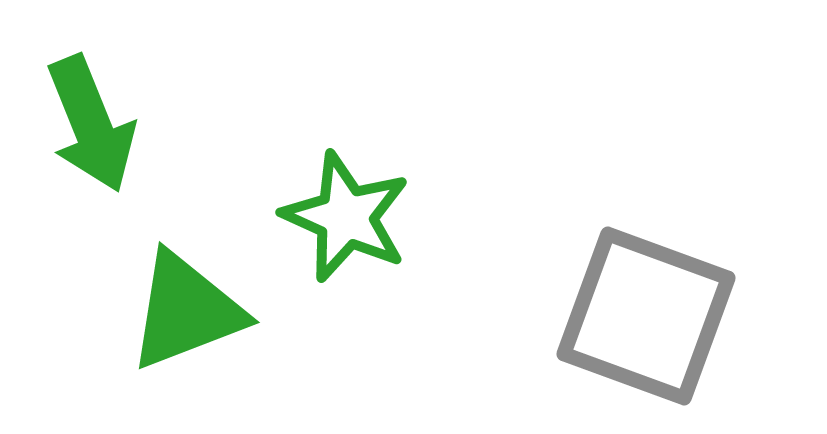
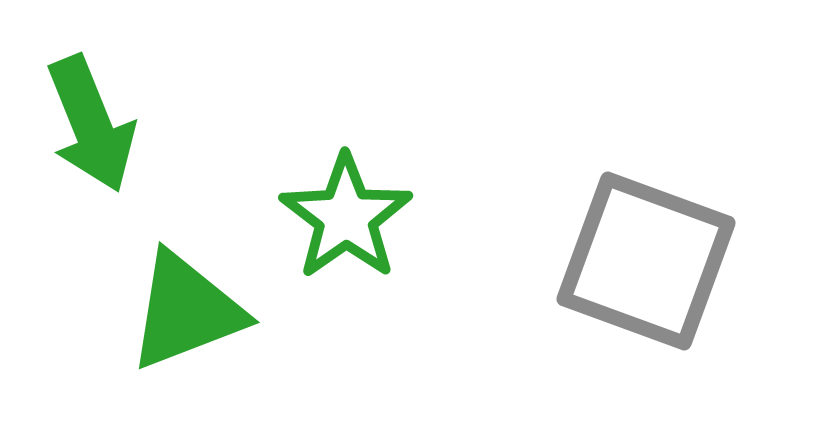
green star: rotated 13 degrees clockwise
gray square: moved 55 px up
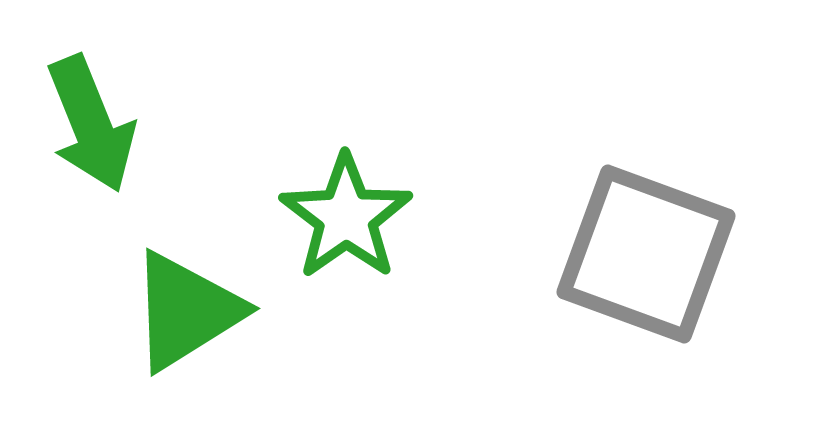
gray square: moved 7 px up
green triangle: rotated 11 degrees counterclockwise
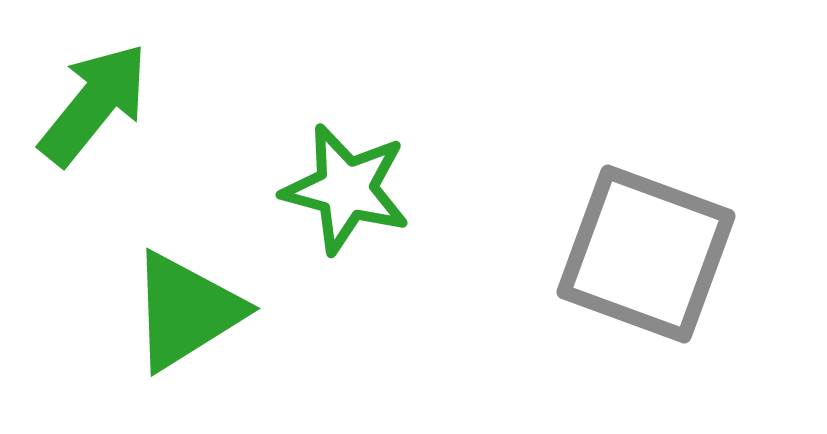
green arrow: moved 3 px right, 20 px up; rotated 119 degrees counterclockwise
green star: moved 28 px up; rotated 22 degrees counterclockwise
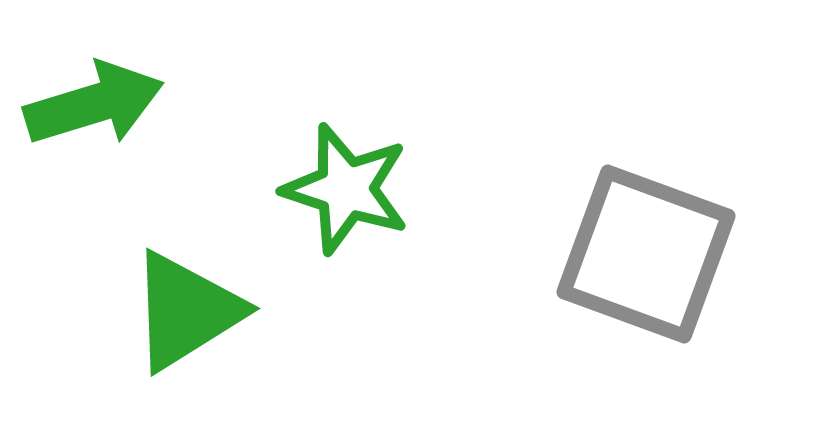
green arrow: rotated 34 degrees clockwise
green star: rotated 3 degrees clockwise
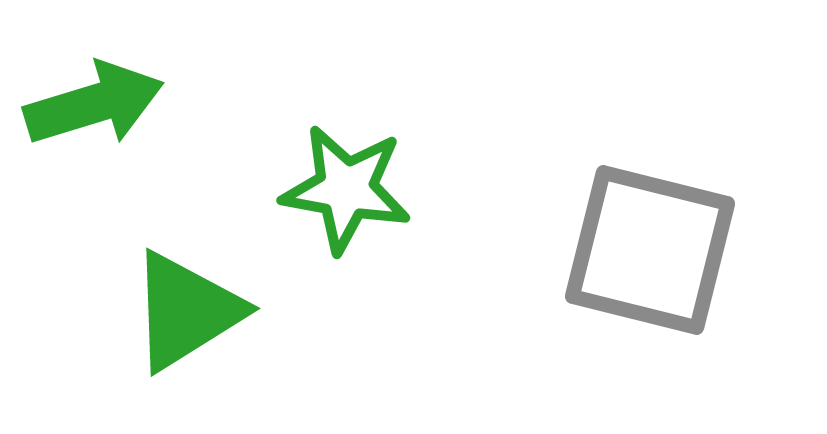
green star: rotated 8 degrees counterclockwise
gray square: moved 4 px right, 4 px up; rotated 6 degrees counterclockwise
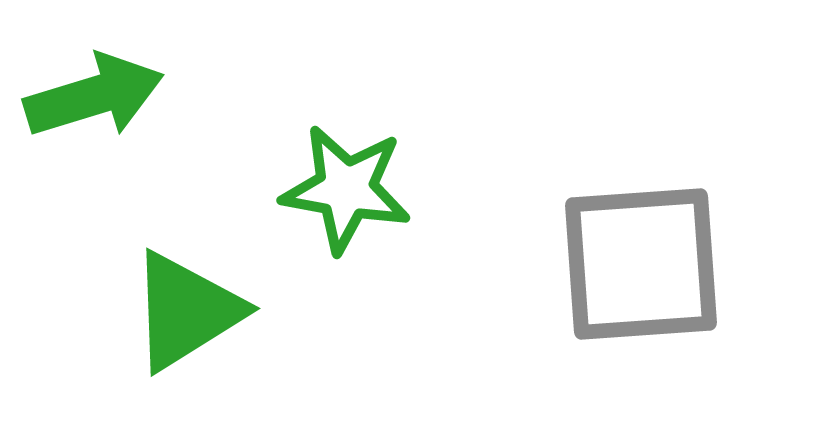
green arrow: moved 8 px up
gray square: moved 9 px left, 14 px down; rotated 18 degrees counterclockwise
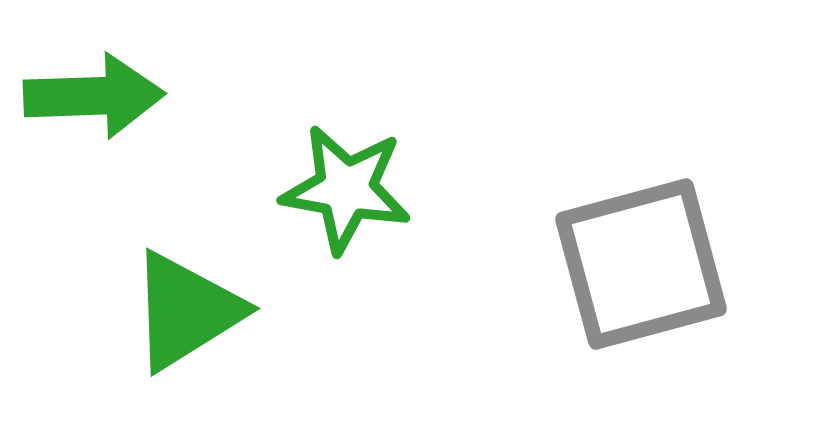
green arrow: rotated 15 degrees clockwise
gray square: rotated 11 degrees counterclockwise
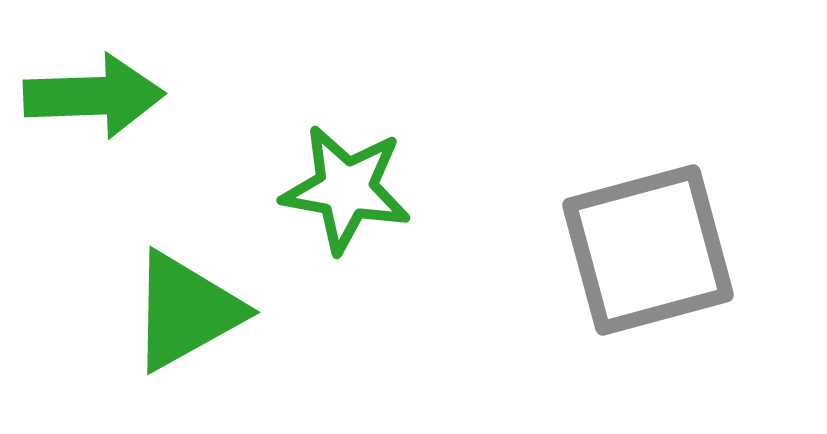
gray square: moved 7 px right, 14 px up
green triangle: rotated 3 degrees clockwise
